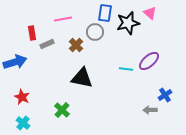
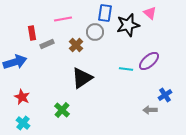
black star: moved 2 px down
black triangle: rotated 45 degrees counterclockwise
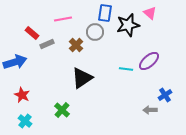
red rectangle: rotated 40 degrees counterclockwise
red star: moved 2 px up
cyan cross: moved 2 px right, 2 px up
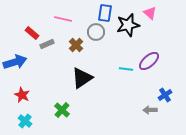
pink line: rotated 24 degrees clockwise
gray circle: moved 1 px right
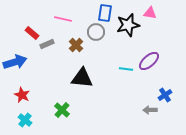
pink triangle: rotated 32 degrees counterclockwise
black triangle: rotated 40 degrees clockwise
cyan cross: moved 1 px up
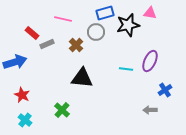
blue rectangle: rotated 66 degrees clockwise
purple ellipse: moved 1 px right; rotated 25 degrees counterclockwise
blue cross: moved 5 px up
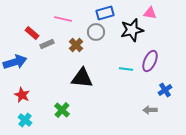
black star: moved 4 px right, 5 px down
